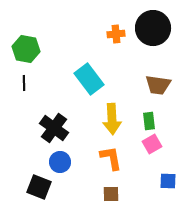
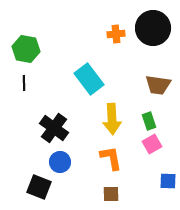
green rectangle: rotated 12 degrees counterclockwise
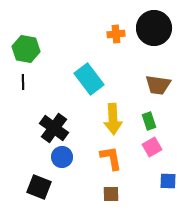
black circle: moved 1 px right
black line: moved 1 px left, 1 px up
yellow arrow: moved 1 px right
pink square: moved 3 px down
blue circle: moved 2 px right, 5 px up
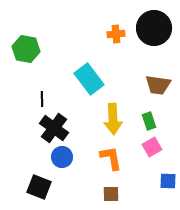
black line: moved 19 px right, 17 px down
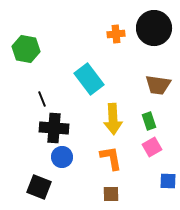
black line: rotated 21 degrees counterclockwise
black cross: rotated 32 degrees counterclockwise
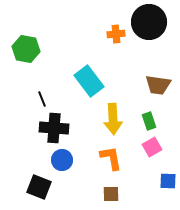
black circle: moved 5 px left, 6 px up
cyan rectangle: moved 2 px down
blue circle: moved 3 px down
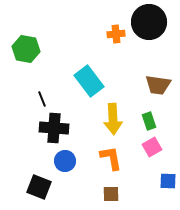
blue circle: moved 3 px right, 1 px down
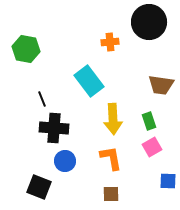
orange cross: moved 6 px left, 8 px down
brown trapezoid: moved 3 px right
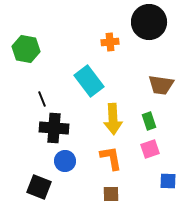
pink square: moved 2 px left, 2 px down; rotated 12 degrees clockwise
